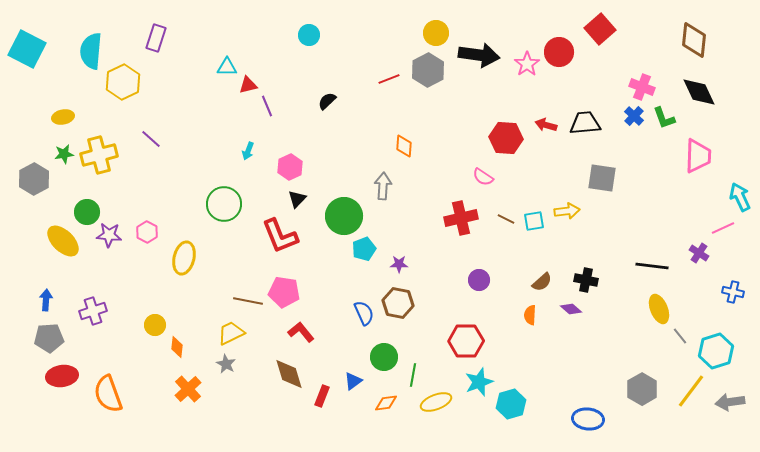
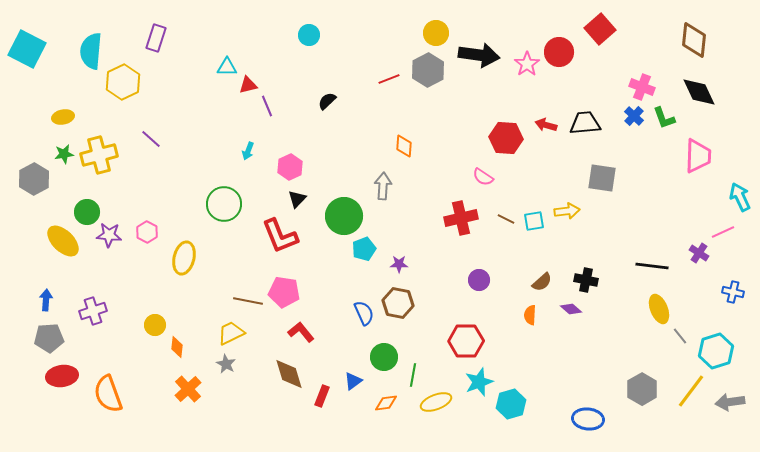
pink line at (723, 228): moved 4 px down
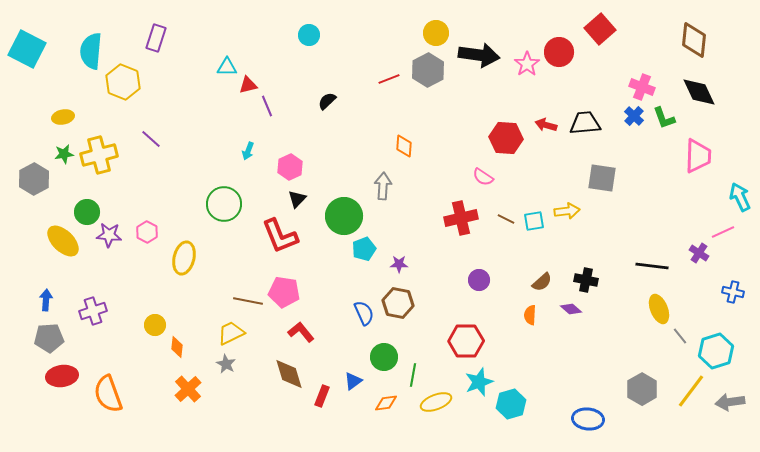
yellow hexagon at (123, 82): rotated 12 degrees counterclockwise
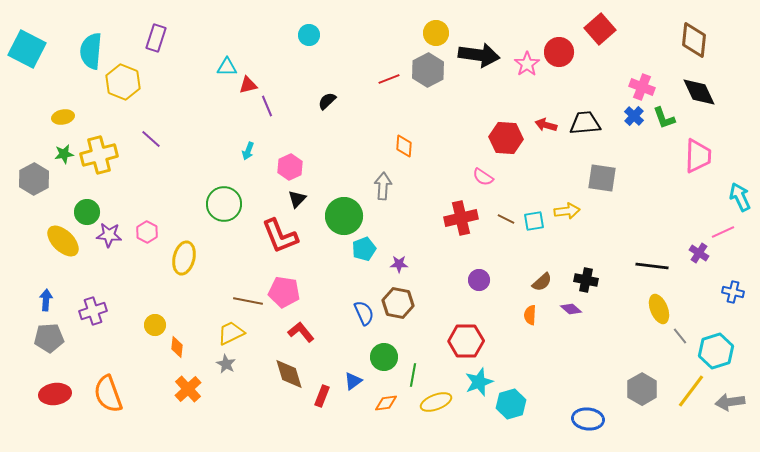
red ellipse at (62, 376): moved 7 px left, 18 px down
